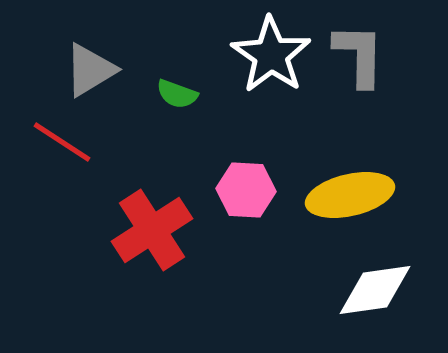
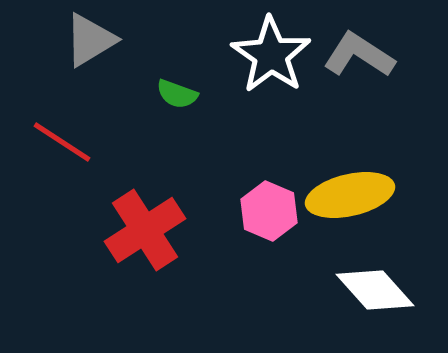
gray L-shape: rotated 58 degrees counterclockwise
gray triangle: moved 30 px up
pink hexagon: moved 23 px right, 21 px down; rotated 20 degrees clockwise
red cross: moved 7 px left
white diamond: rotated 56 degrees clockwise
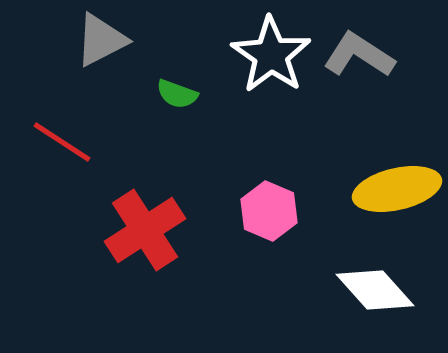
gray triangle: moved 11 px right; rotated 4 degrees clockwise
yellow ellipse: moved 47 px right, 6 px up
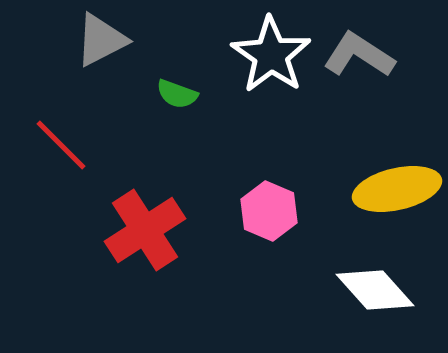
red line: moved 1 px left, 3 px down; rotated 12 degrees clockwise
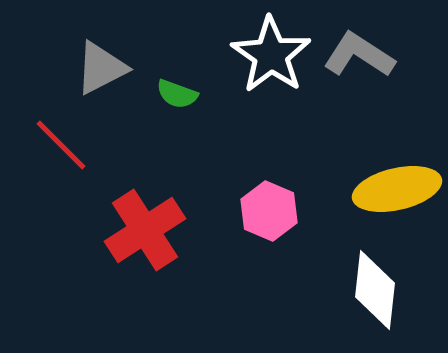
gray triangle: moved 28 px down
white diamond: rotated 48 degrees clockwise
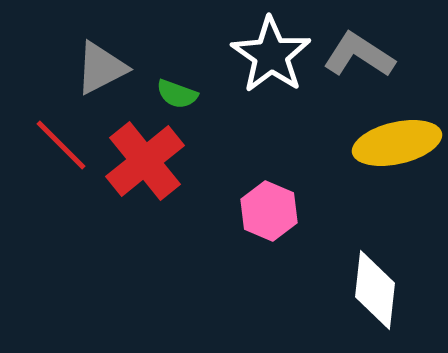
yellow ellipse: moved 46 px up
red cross: moved 69 px up; rotated 6 degrees counterclockwise
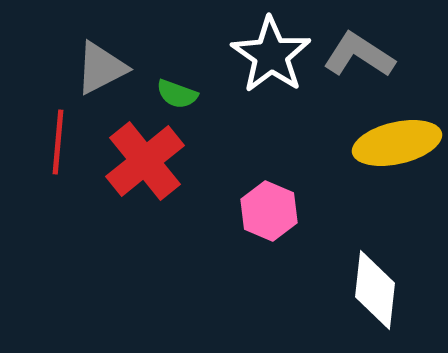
red line: moved 3 px left, 3 px up; rotated 50 degrees clockwise
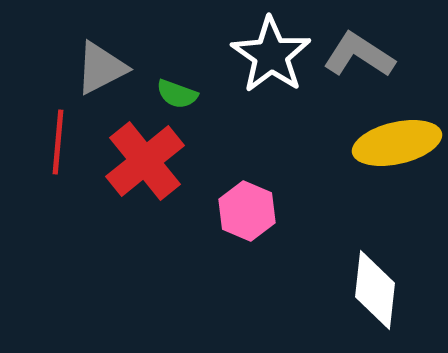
pink hexagon: moved 22 px left
